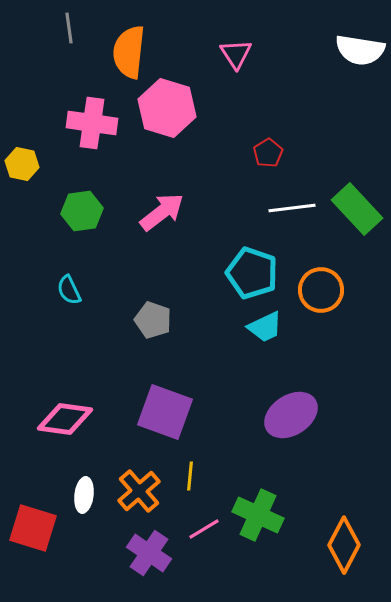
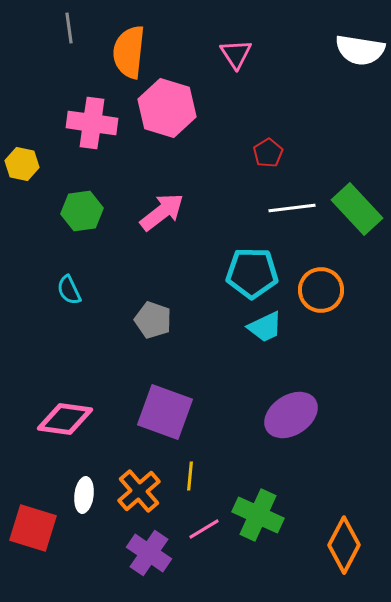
cyan pentagon: rotated 18 degrees counterclockwise
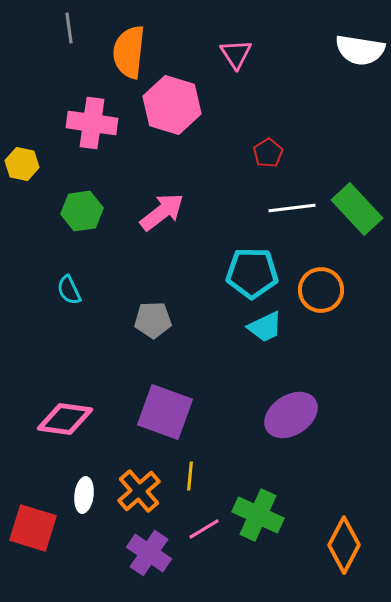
pink hexagon: moved 5 px right, 3 px up
gray pentagon: rotated 21 degrees counterclockwise
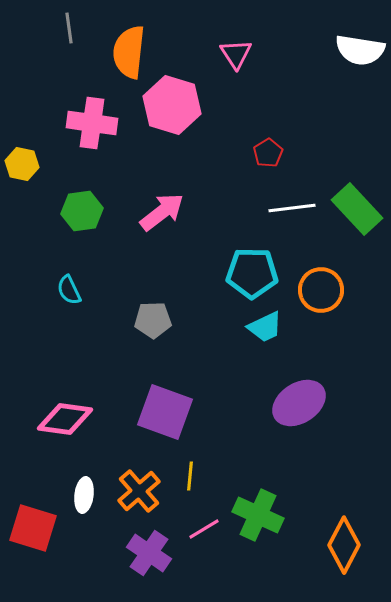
purple ellipse: moved 8 px right, 12 px up
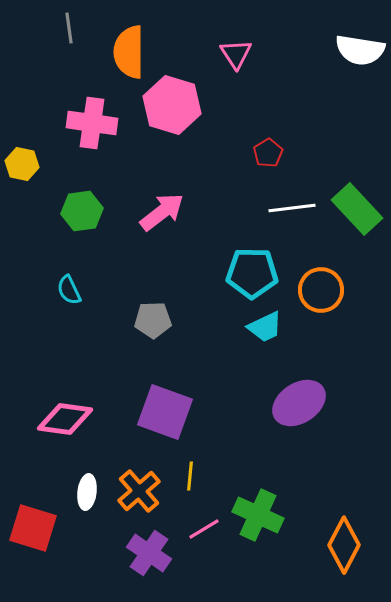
orange semicircle: rotated 6 degrees counterclockwise
white ellipse: moved 3 px right, 3 px up
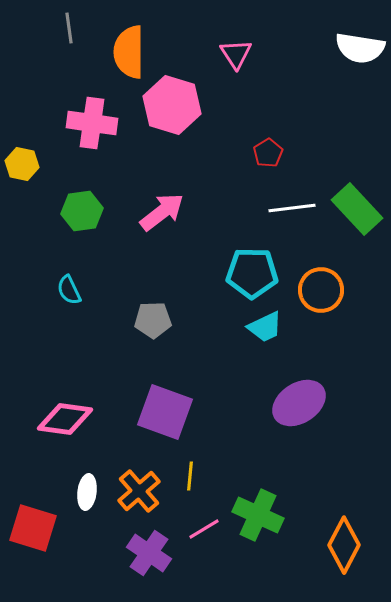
white semicircle: moved 2 px up
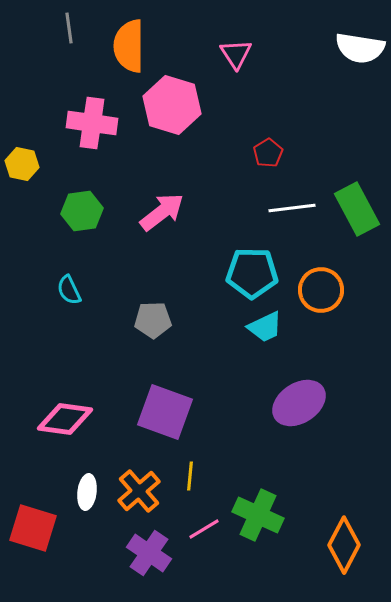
orange semicircle: moved 6 px up
green rectangle: rotated 15 degrees clockwise
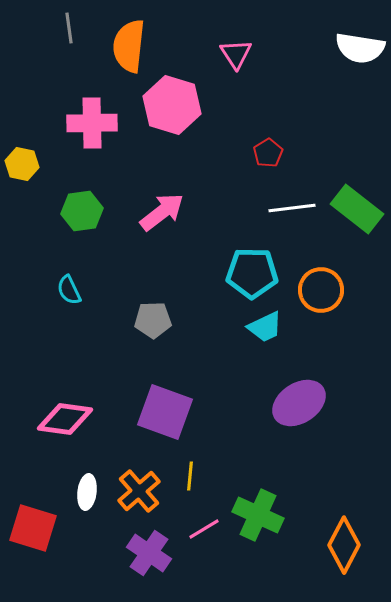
orange semicircle: rotated 6 degrees clockwise
pink cross: rotated 9 degrees counterclockwise
green rectangle: rotated 24 degrees counterclockwise
